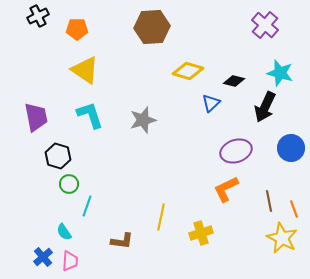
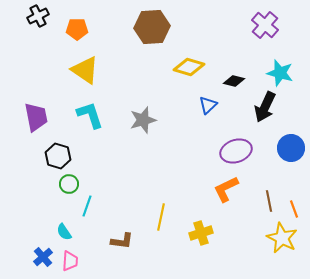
yellow diamond: moved 1 px right, 4 px up
blue triangle: moved 3 px left, 2 px down
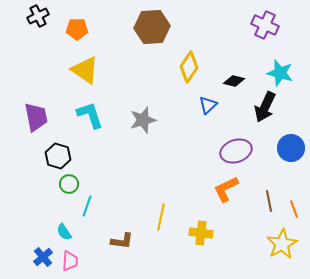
purple cross: rotated 16 degrees counterclockwise
yellow diamond: rotated 72 degrees counterclockwise
yellow cross: rotated 25 degrees clockwise
yellow star: moved 6 px down; rotated 16 degrees clockwise
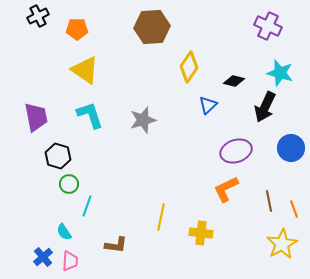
purple cross: moved 3 px right, 1 px down
brown L-shape: moved 6 px left, 4 px down
